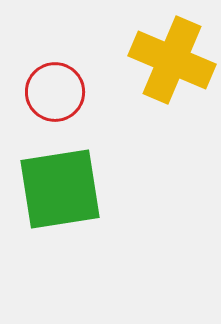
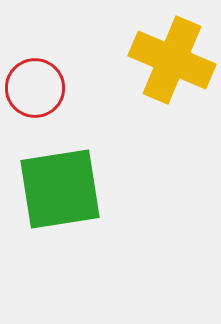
red circle: moved 20 px left, 4 px up
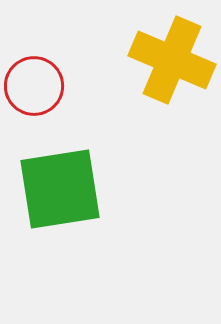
red circle: moved 1 px left, 2 px up
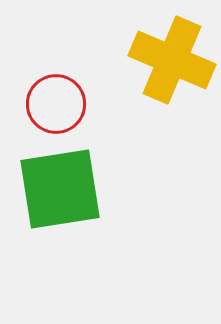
red circle: moved 22 px right, 18 px down
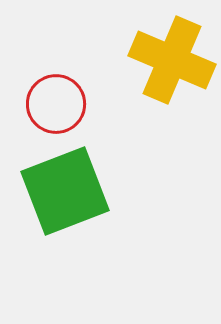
green square: moved 5 px right, 2 px down; rotated 12 degrees counterclockwise
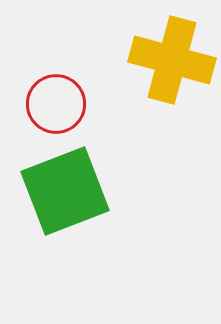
yellow cross: rotated 8 degrees counterclockwise
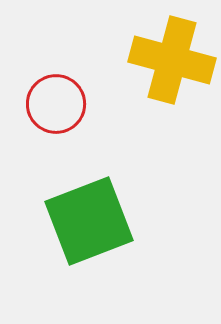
green square: moved 24 px right, 30 px down
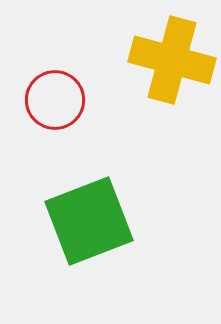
red circle: moved 1 px left, 4 px up
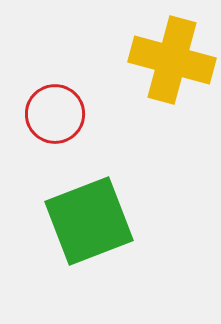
red circle: moved 14 px down
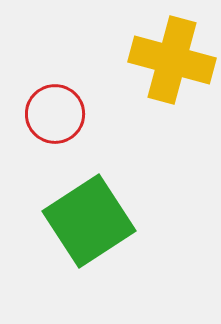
green square: rotated 12 degrees counterclockwise
